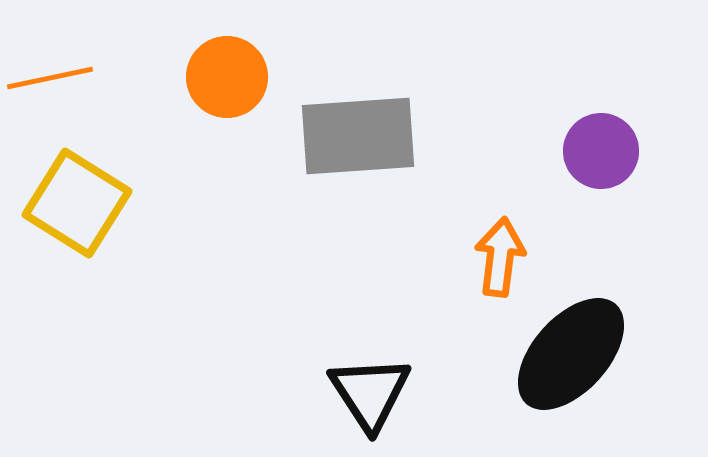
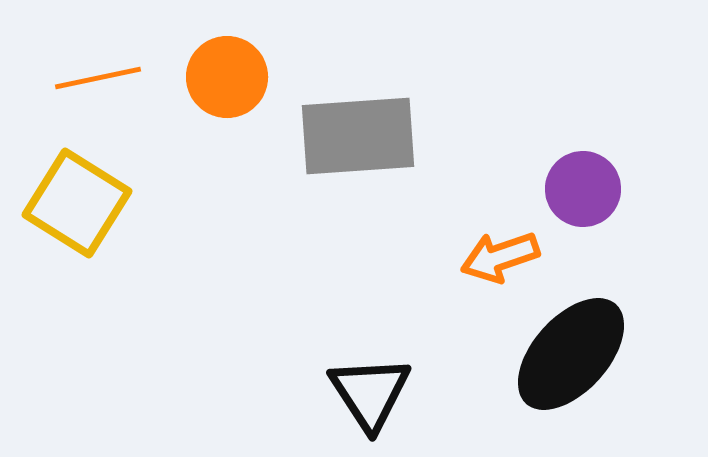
orange line: moved 48 px right
purple circle: moved 18 px left, 38 px down
orange arrow: rotated 116 degrees counterclockwise
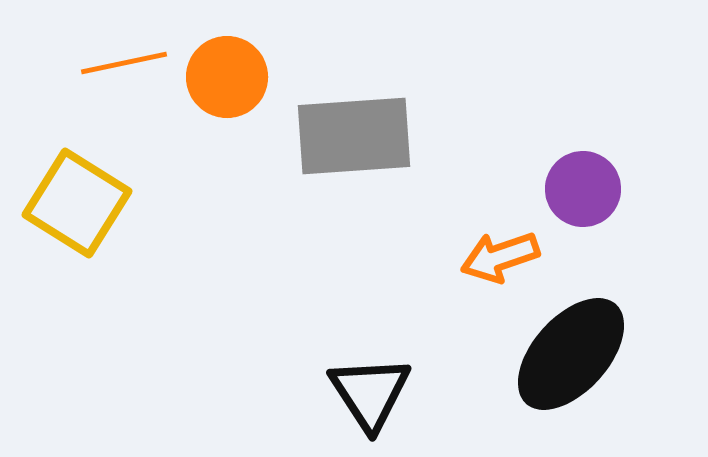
orange line: moved 26 px right, 15 px up
gray rectangle: moved 4 px left
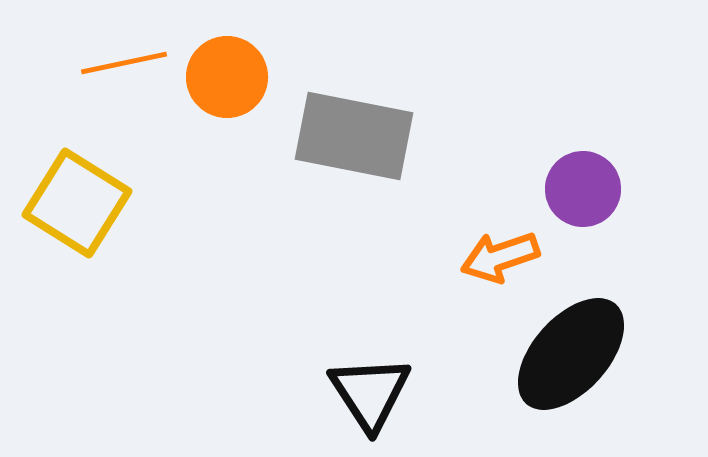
gray rectangle: rotated 15 degrees clockwise
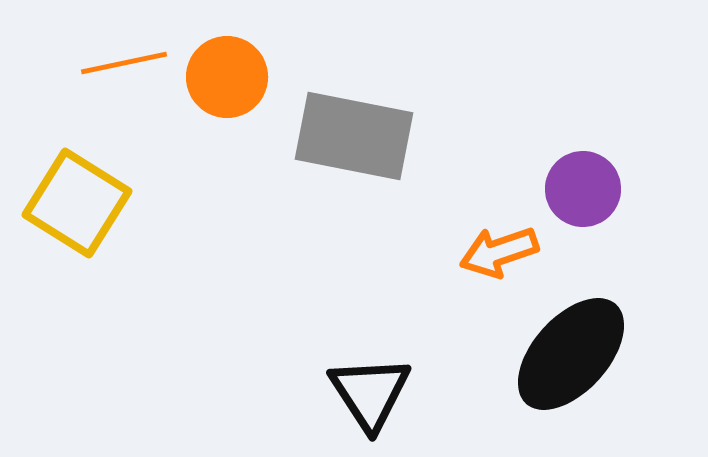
orange arrow: moved 1 px left, 5 px up
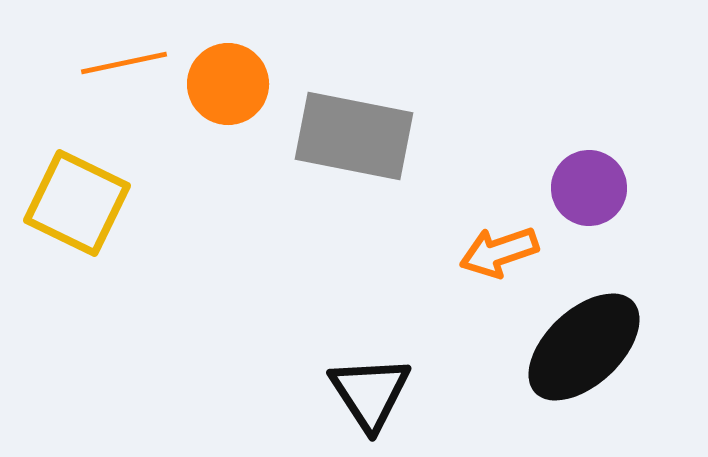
orange circle: moved 1 px right, 7 px down
purple circle: moved 6 px right, 1 px up
yellow square: rotated 6 degrees counterclockwise
black ellipse: moved 13 px right, 7 px up; rotated 5 degrees clockwise
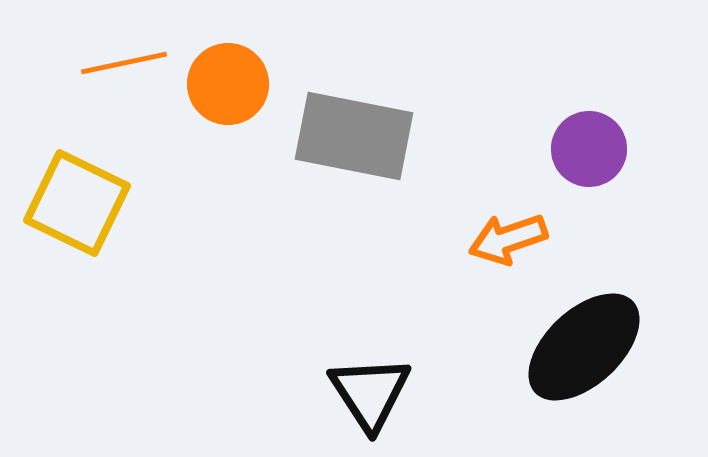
purple circle: moved 39 px up
orange arrow: moved 9 px right, 13 px up
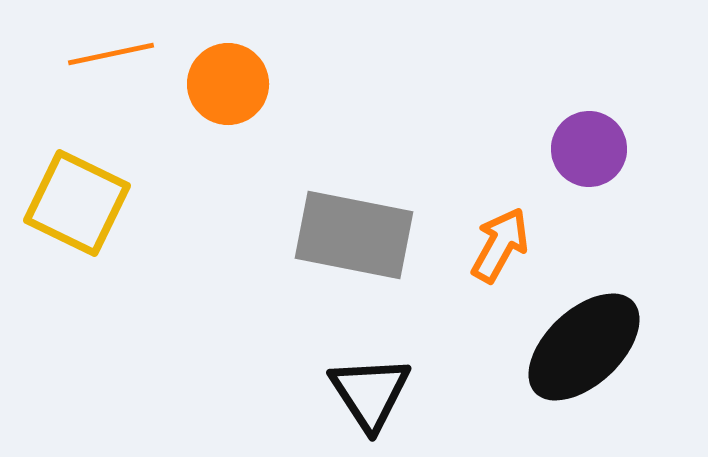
orange line: moved 13 px left, 9 px up
gray rectangle: moved 99 px down
orange arrow: moved 8 px left, 6 px down; rotated 138 degrees clockwise
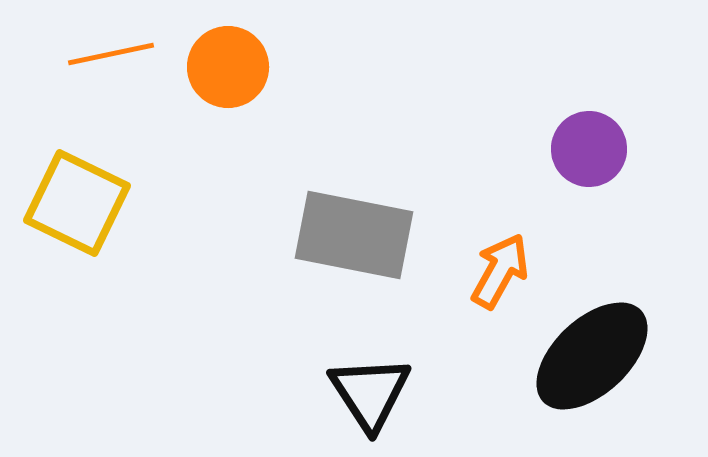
orange circle: moved 17 px up
orange arrow: moved 26 px down
black ellipse: moved 8 px right, 9 px down
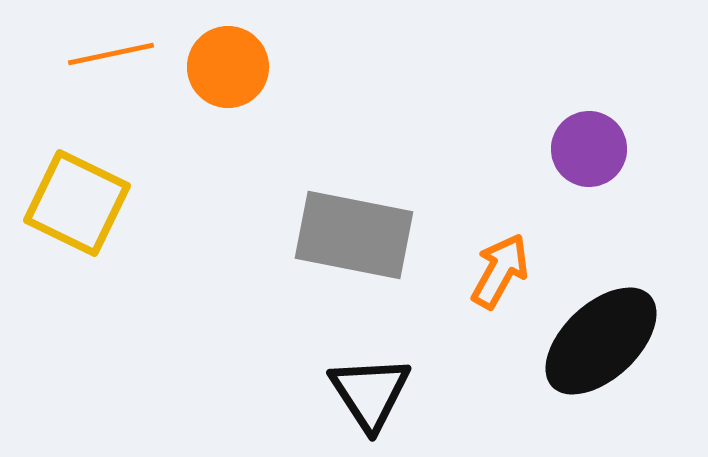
black ellipse: moved 9 px right, 15 px up
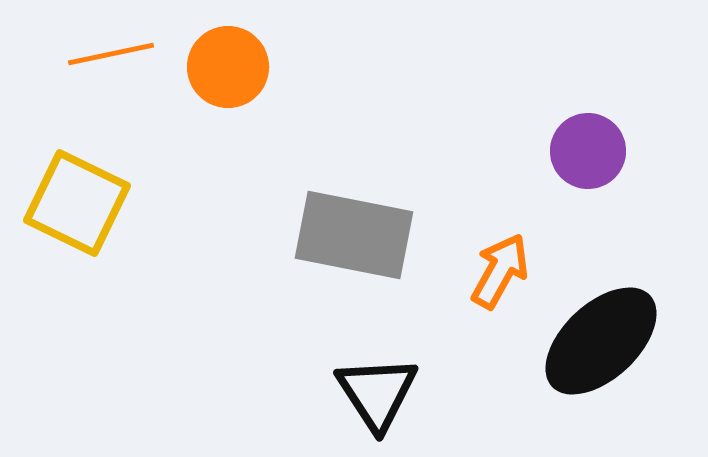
purple circle: moved 1 px left, 2 px down
black triangle: moved 7 px right
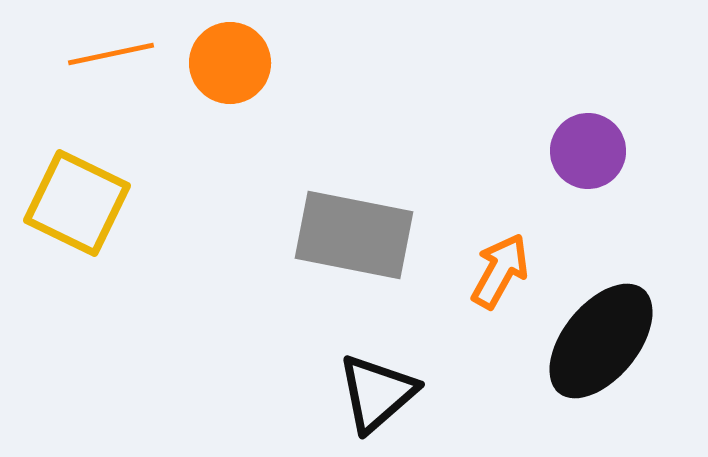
orange circle: moved 2 px right, 4 px up
black ellipse: rotated 8 degrees counterclockwise
black triangle: rotated 22 degrees clockwise
